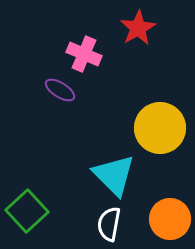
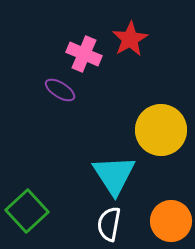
red star: moved 8 px left, 11 px down
yellow circle: moved 1 px right, 2 px down
cyan triangle: rotated 12 degrees clockwise
orange circle: moved 1 px right, 2 px down
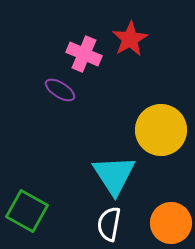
green square: rotated 18 degrees counterclockwise
orange circle: moved 2 px down
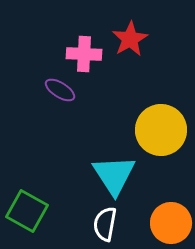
pink cross: rotated 20 degrees counterclockwise
white semicircle: moved 4 px left
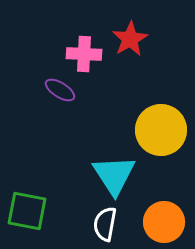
green square: rotated 18 degrees counterclockwise
orange circle: moved 7 px left, 1 px up
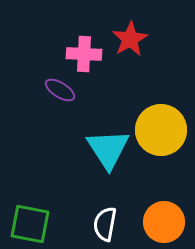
cyan triangle: moved 6 px left, 26 px up
green square: moved 3 px right, 13 px down
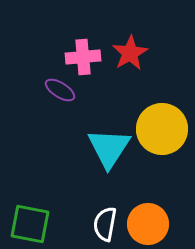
red star: moved 14 px down
pink cross: moved 1 px left, 3 px down; rotated 8 degrees counterclockwise
yellow circle: moved 1 px right, 1 px up
cyan triangle: moved 1 px right, 1 px up; rotated 6 degrees clockwise
orange circle: moved 16 px left, 2 px down
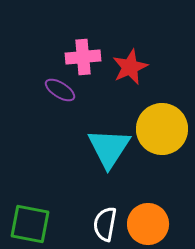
red star: moved 14 px down; rotated 6 degrees clockwise
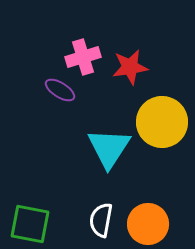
pink cross: rotated 12 degrees counterclockwise
red star: rotated 15 degrees clockwise
yellow circle: moved 7 px up
white semicircle: moved 4 px left, 4 px up
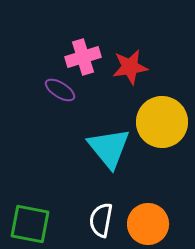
cyan triangle: rotated 12 degrees counterclockwise
